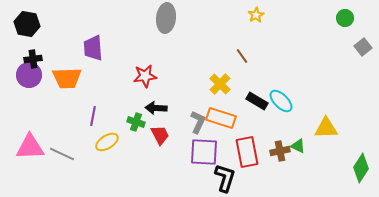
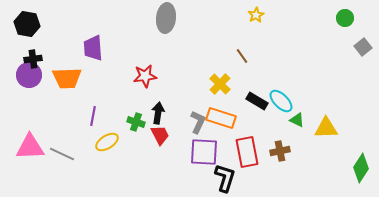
black arrow: moved 2 px right, 5 px down; rotated 95 degrees clockwise
green triangle: moved 1 px left, 26 px up
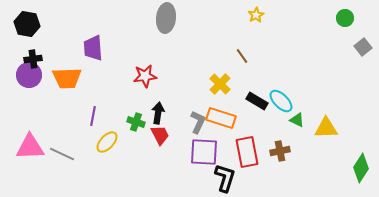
yellow ellipse: rotated 15 degrees counterclockwise
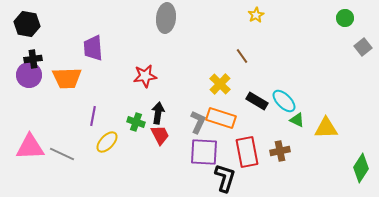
cyan ellipse: moved 3 px right
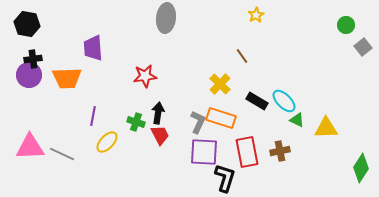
green circle: moved 1 px right, 7 px down
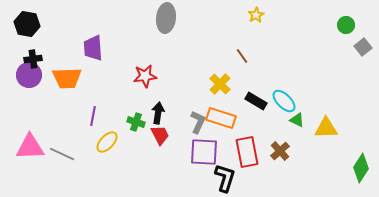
black rectangle: moved 1 px left
brown cross: rotated 30 degrees counterclockwise
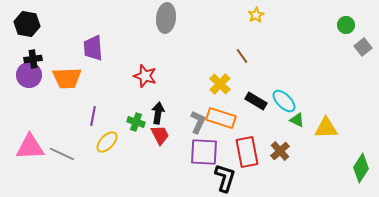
red star: rotated 25 degrees clockwise
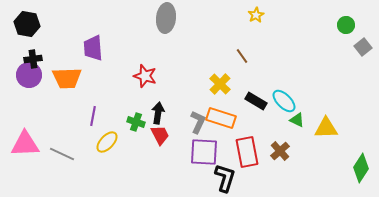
pink triangle: moved 5 px left, 3 px up
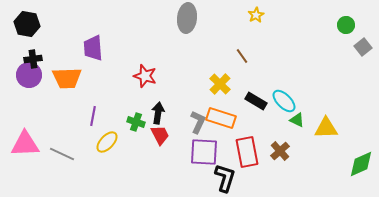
gray ellipse: moved 21 px right
green diamond: moved 4 px up; rotated 32 degrees clockwise
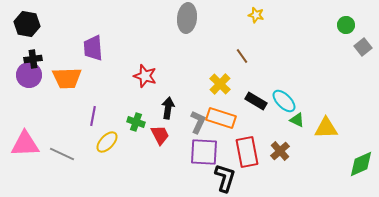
yellow star: rotated 28 degrees counterclockwise
black arrow: moved 10 px right, 5 px up
